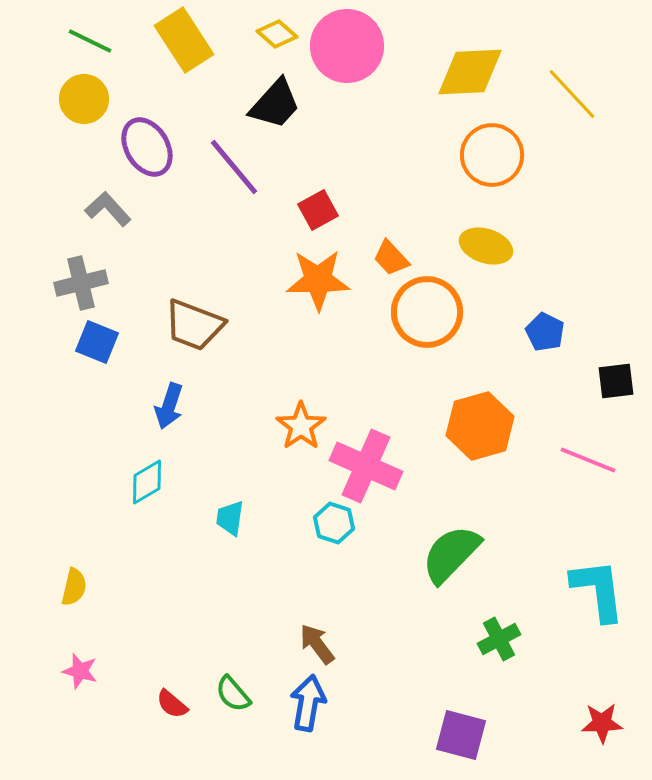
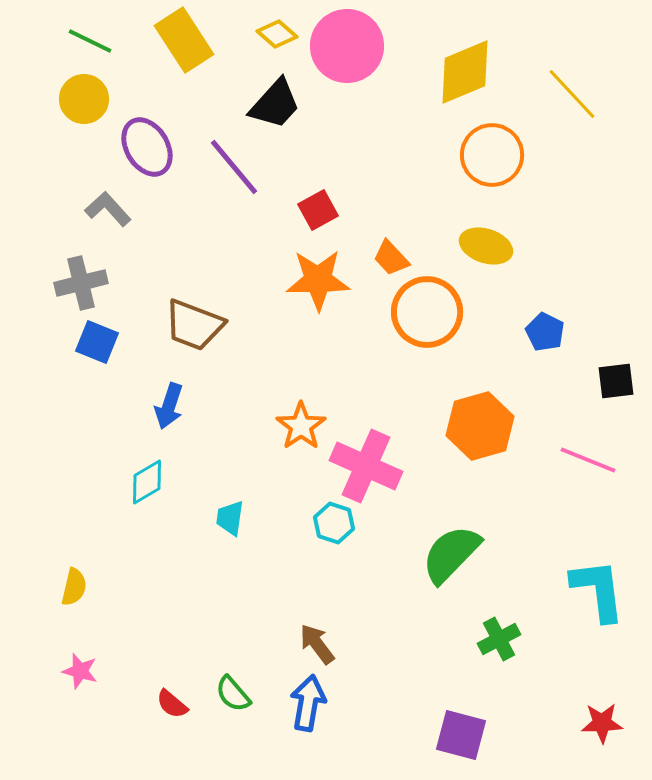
yellow diamond at (470, 72): moved 5 px left; rotated 20 degrees counterclockwise
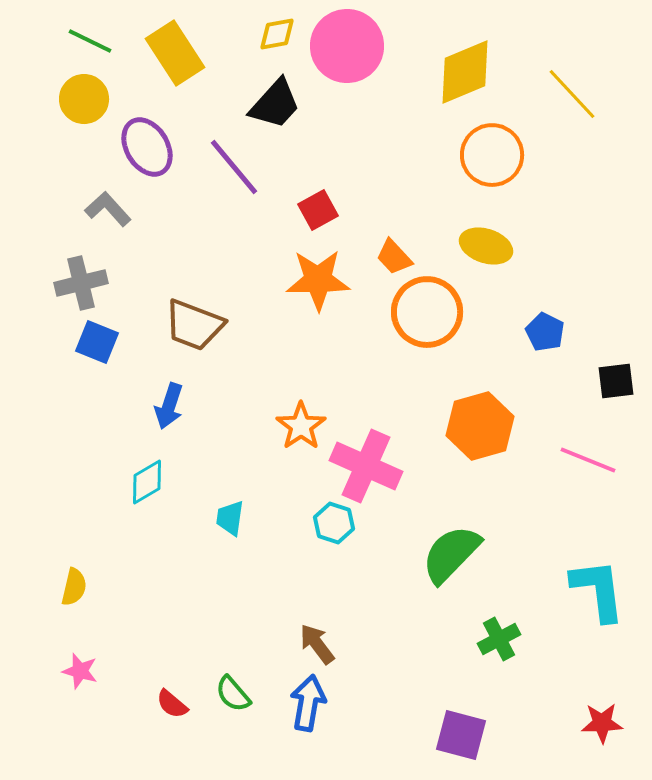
yellow diamond at (277, 34): rotated 51 degrees counterclockwise
yellow rectangle at (184, 40): moved 9 px left, 13 px down
orange trapezoid at (391, 258): moved 3 px right, 1 px up
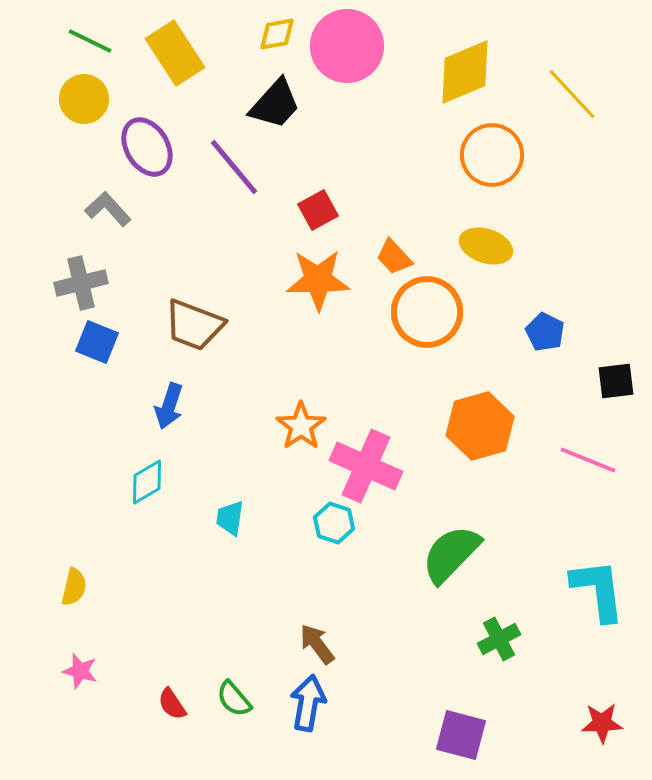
green semicircle at (233, 694): moved 1 px right, 5 px down
red semicircle at (172, 704): rotated 16 degrees clockwise
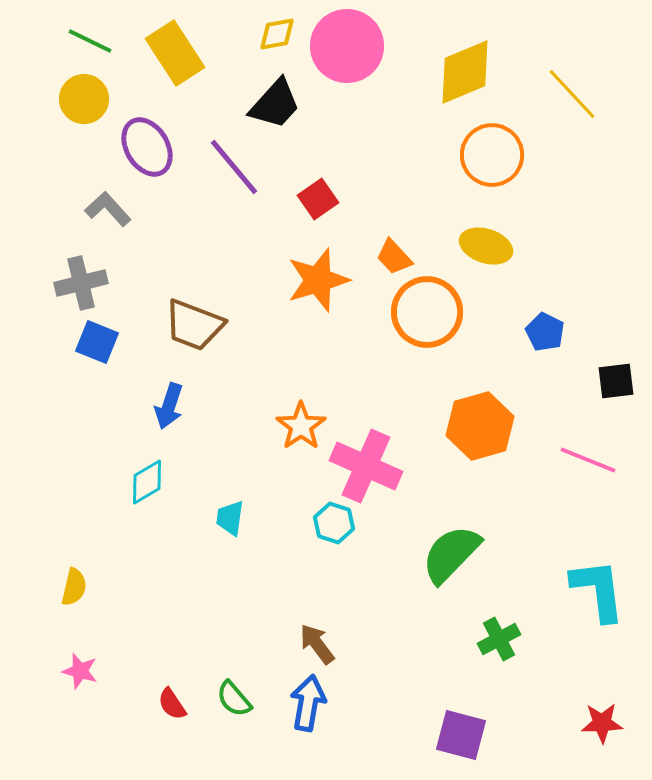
red square at (318, 210): moved 11 px up; rotated 6 degrees counterclockwise
orange star at (318, 280): rotated 16 degrees counterclockwise
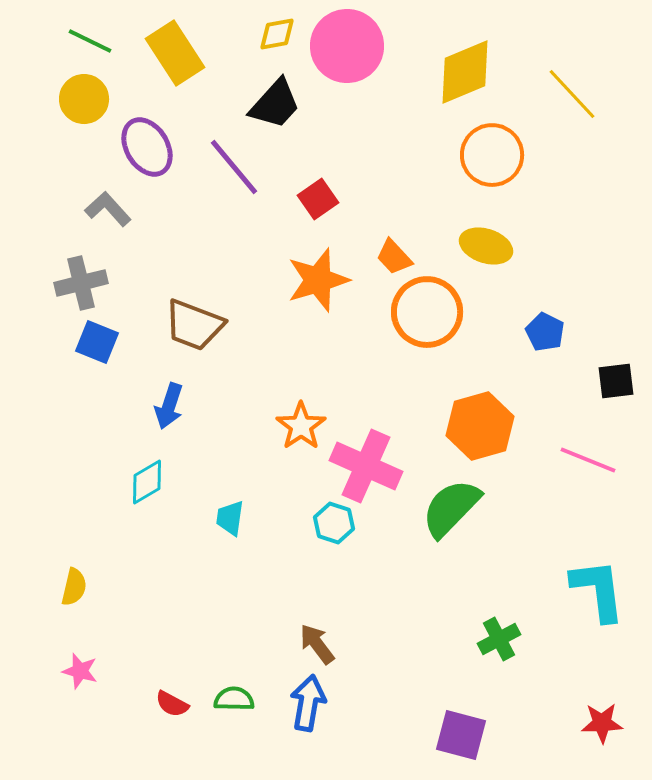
green semicircle at (451, 554): moved 46 px up
green semicircle at (234, 699): rotated 132 degrees clockwise
red semicircle at (172, 704): rotated 28 degrees counterclockwise
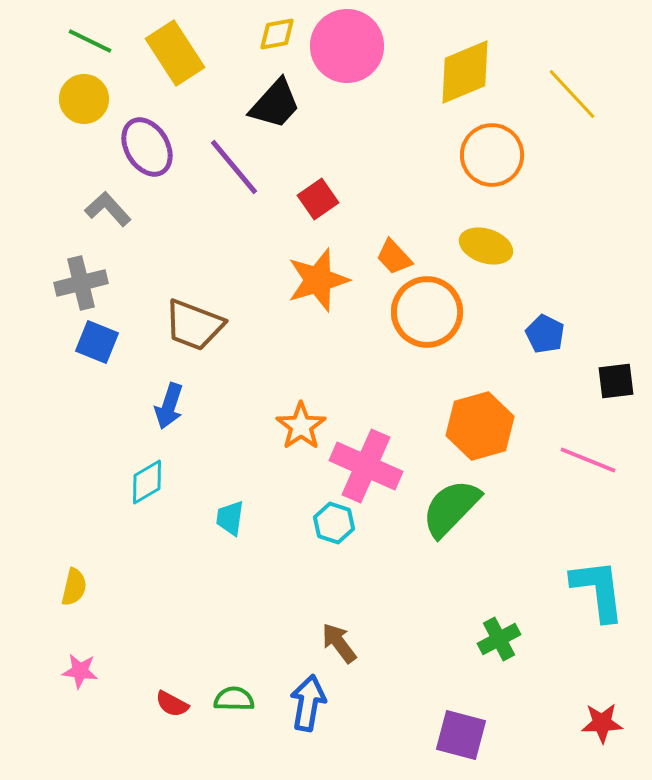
blue pentagon at (545, 332): moved 2 px down
brown arrow at (317, 644): moved 22 px right, 1 px up
pink star at (80, 671): rotated 9 degrees counterclockwise
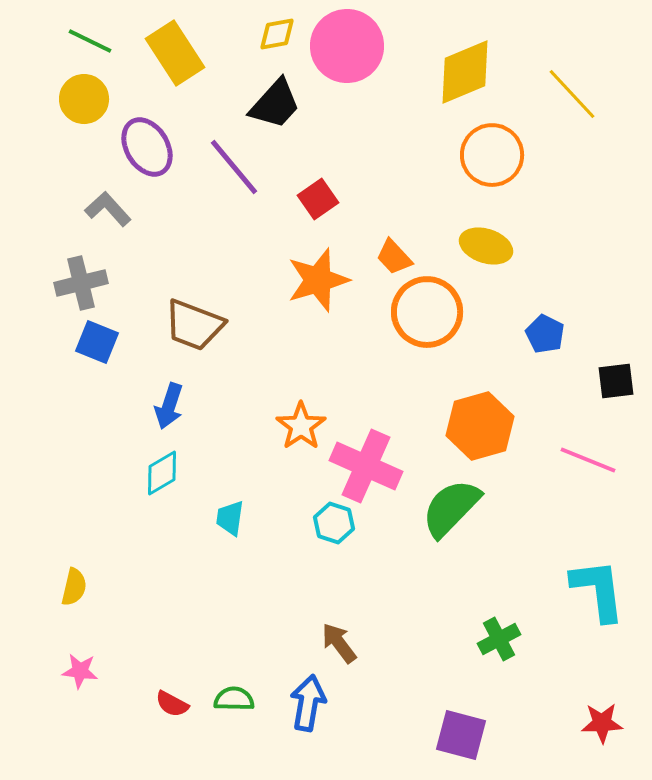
cyan diamond at (147, 482): moved 15 px right, 9 px up
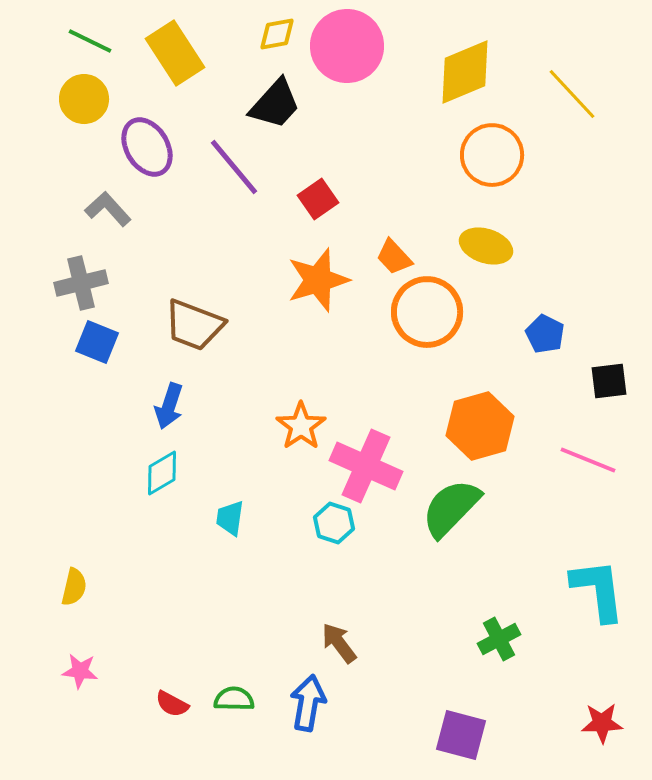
black square at (616, 381): moved 7 px left
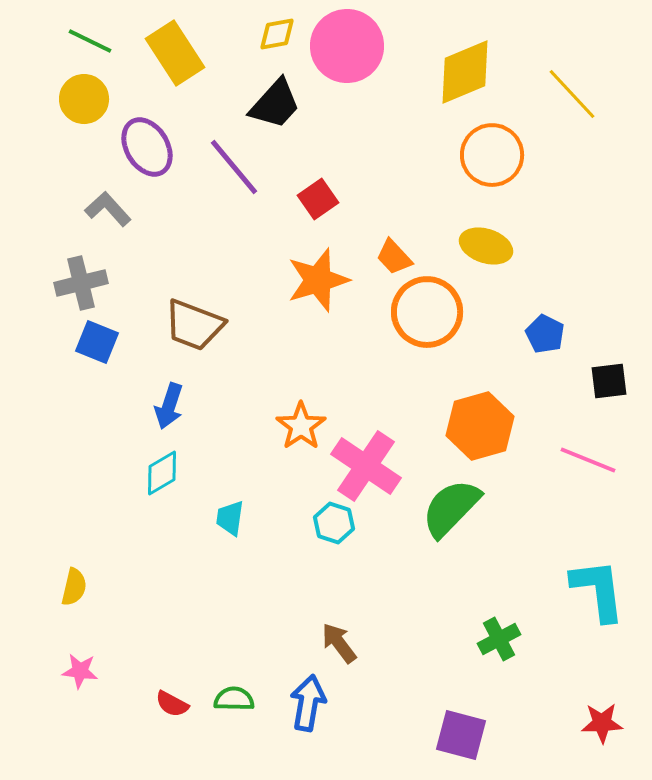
pink cross at (366, 466): rotated 10 degrees clockwise
